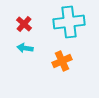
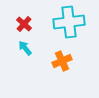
cyan arrow: rotated 42 degrees clockwise
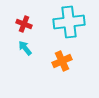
red cross: rotated 21 degrees counterclockwise
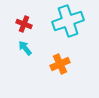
cyan cross: moved 1 px left, 1 px up; rotated 12 degrees counterclockwise
orange cross: moved 2 px left, 3 px down
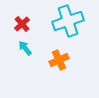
red cross: moved 2 px left; rotated 28 degrees clockwise
orange cross: moved 1 px left, 4 px up
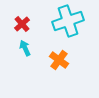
cyan arrow: rotated 14 degrees clockwise
orange cross: rotated 30 degrees counterclockwise
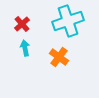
cyan arrow: rotated 14 degrees clockwise
orange cross: moved 3 px up
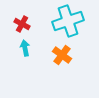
red cross: rotated 21 degrees counterclockwise
orange cross: moved 3 px right, 2 px up
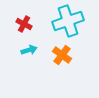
red cross: moved 2 px right
cyan arrow: moved 4 px right, 2 px down; rotated 84 degrees clockwise
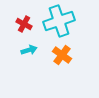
cyan cross: moved 9 px left
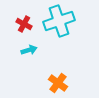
orange cross: moved 4 px left, 28 px down
